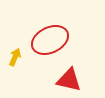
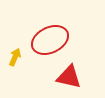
red triangle: moved 3 px up
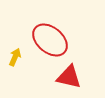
red ellipse: rotated 66 degrees clockwise
